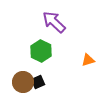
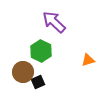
brown circle: moved 10 px up
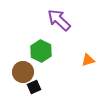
purple arrow: moved 5 px right, 2 px up
black square: moved 4 px left, 5 px down
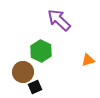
black square: moved 1 px right
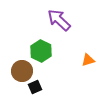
brown circle: moved 1 px left, 1 px up
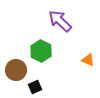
purple arrow: moved 1 px right, 1 px down
orange triangle: rotated 40 degrees clockwise
brown circle: moved 6 px left, 1 px up
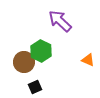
brown circle: moved 8 px right, 8 px up
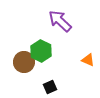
black square: moved 15 px right
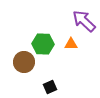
purple arrow: moved 24 px right
green hexagon: moved 2 px right, 7 px up; rotated 25 degrees counterclockwise
orange triangle: moved 17 px left, 16 px up; rotated 24 degrees counterclockwise
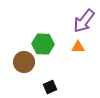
purple arrow: rotated 95 degrees counterclockwise
orange triangle: moved 7 px right, 3 px down
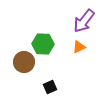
orange triangle: moved 1 px right; rotated 24 degrees counterclockwise
